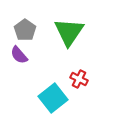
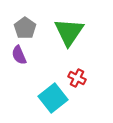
gray pentagon: moved 2 px up
purple semicircle: rotated 18 degrees clockwise
red cross: moved 2 px left, 1 px up
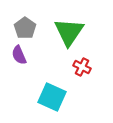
red cross: moved 5 px right, 11 px up
cyan square: moved 1 px left, 1 px up; rotated 28 degrees counterclockwise
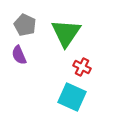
gray pentagon: moved 3 px up; rotated 10 degrees counterclockwise
green triangle: moved 3 px left, 1 px down
cyan square: moved 20 px right
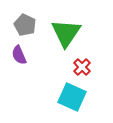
red cross: rotated 18 degrees clockwise
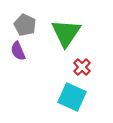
purple semicircle: moved 1 px left, 4 px up
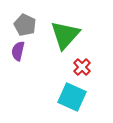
green triangle: moved 1 px left, 2 px down; rotated 8 degrees clockwise
purple semicircle: rotated 36 degrees clockwise
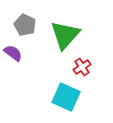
purple semicircle: moved 5 px left, 2 px down; rotated 114 degrees clockwise
red cross: rotated 12 degrees clockwise
cyan square: moved 6 px left
